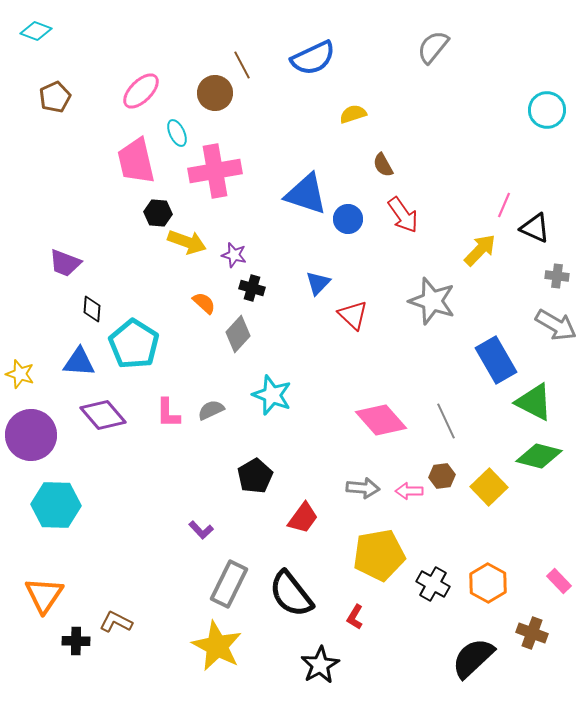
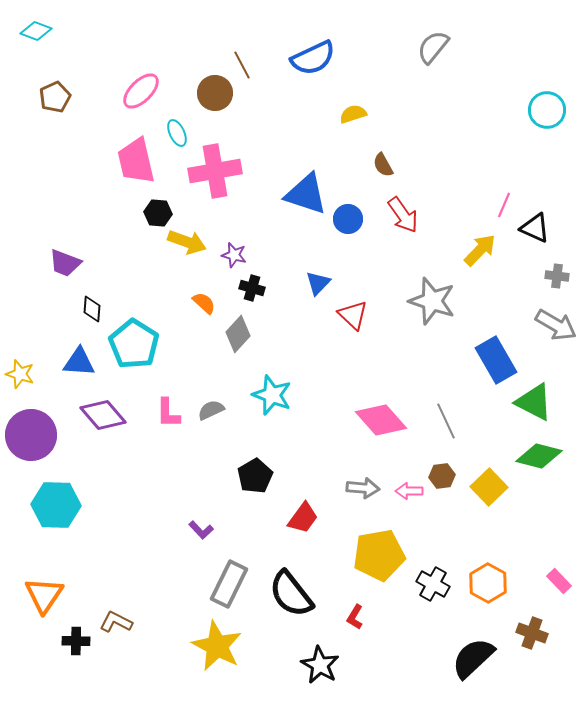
black star at (320, 665): rotated 12 degrees counterclockwise
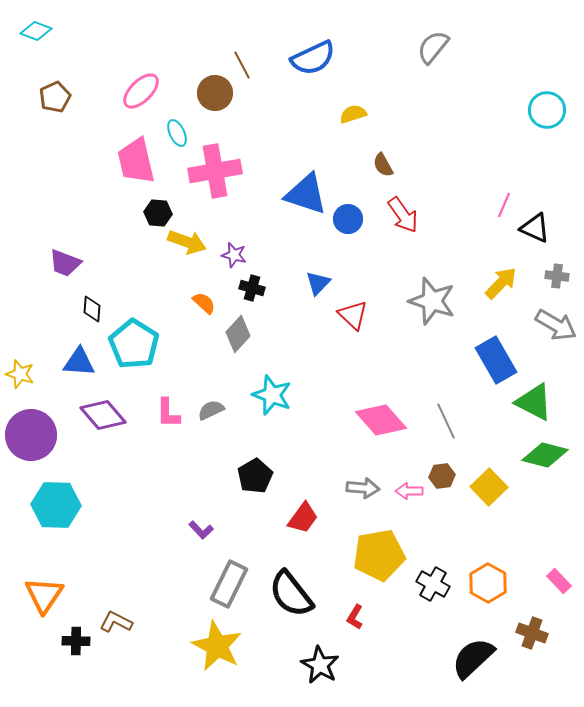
yellow arrow at (480, 250): moved 21 px right, 33 px down
green diamond at (539, 456): moved 6 px right, 1 px up
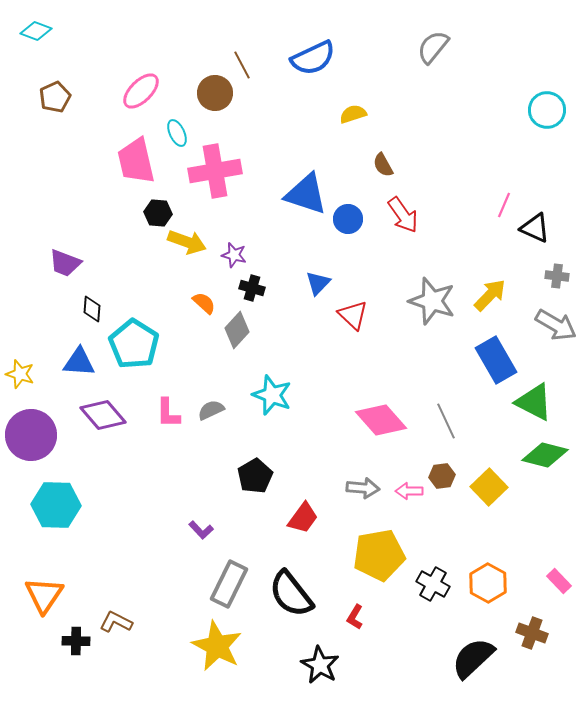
yellow arrow at (501, 283): moved 11 px left, 12 px down
gray diamond at (238, 334): moved 1 px left, 4 px up
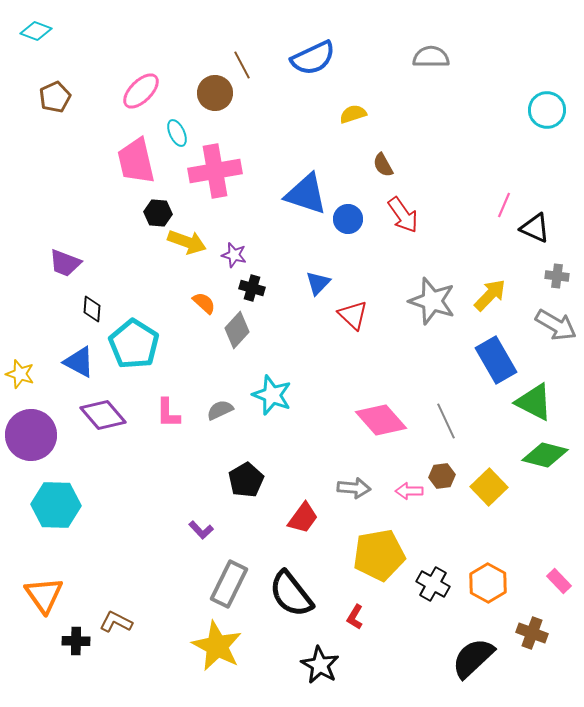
gray semicircle at (433, 47): moved 2 px left, 10 px down; rotated 51 degrees clockwise
blue triangle at (79, 362): rotated 24 degrees clockwise
gray semicircle at (211, 410): moved 9 px right
black pentagon at (255, 476): moved 9 px left, 4 px down
gray arrow at (363, 488): moved 9 px left
orange triangle at (44, 595): rotated 9 degrees counterclockwise
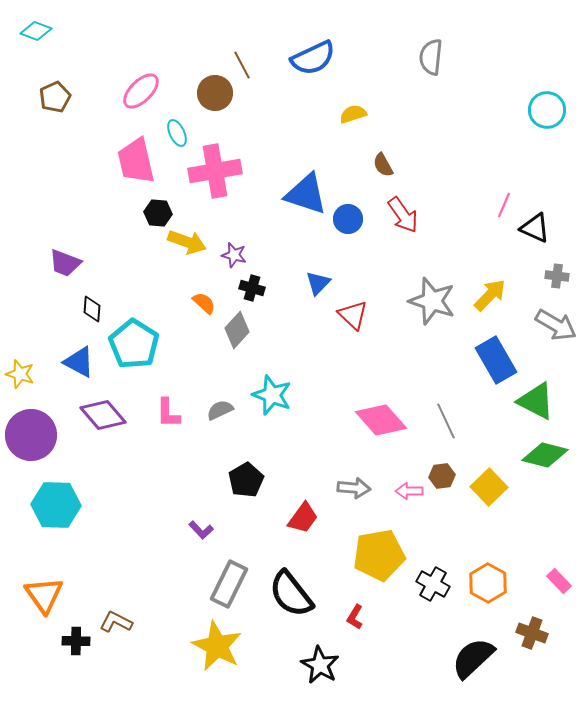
gray semicircle at (431, 57): rotated 84 degrees counterclockwise
green triangle at (534, 402): moved 2 px right, 1 px up
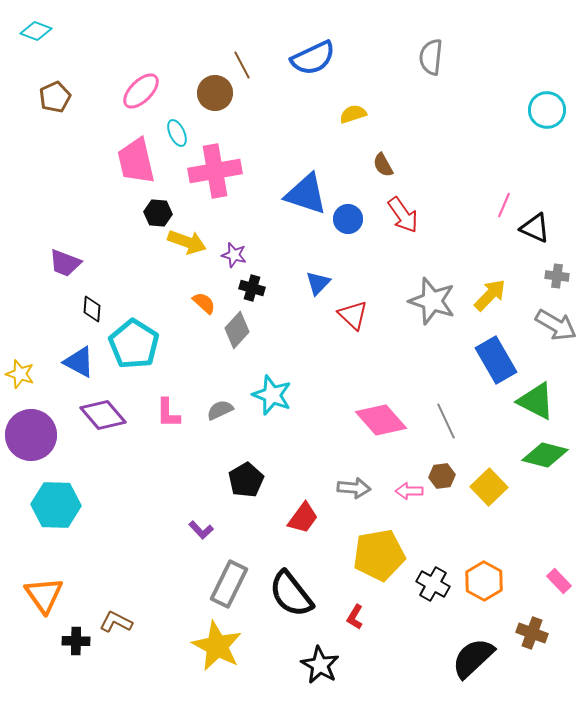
orange hexagon at (488, 583): moved 4 px left, 2 px up
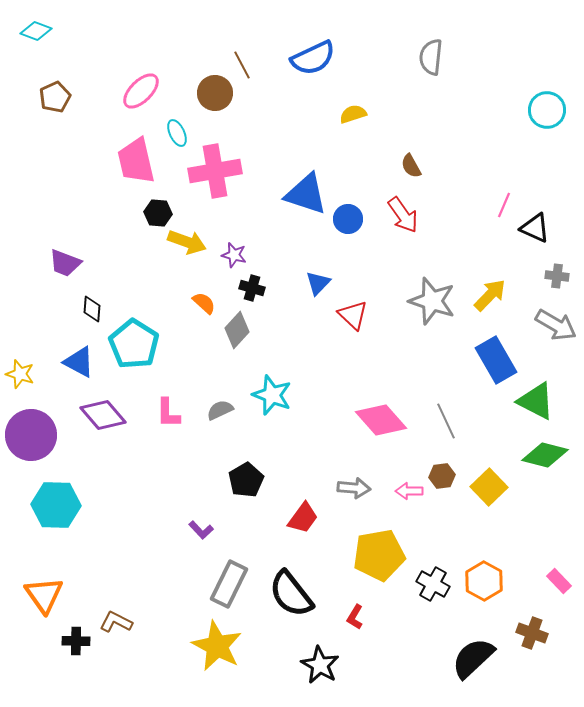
brown semicircle at (383, 165): moved 28 px right, 1 px down
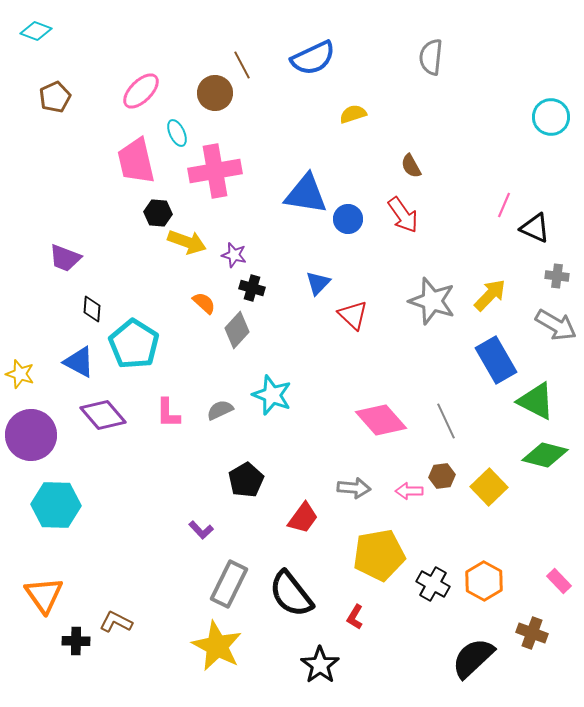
cyan circle at (547, 110): moved 4 px right, 7 px down
blue triangle at (306, 194): rotated 9 degrees counterclockwise
purple trapezoid at (65, 263): moved 5 px up
black star at (320, 665): rotated 6 degrees clockwise
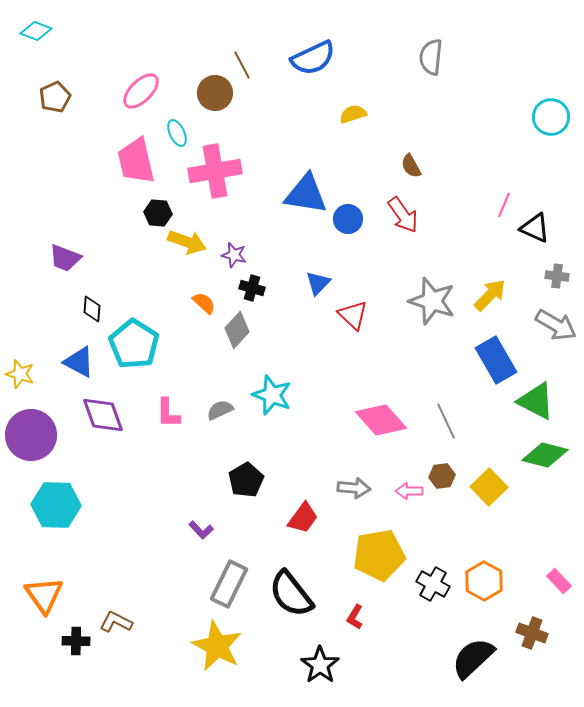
purple diamond at (103, 415): rotated 21 degrees clockwise
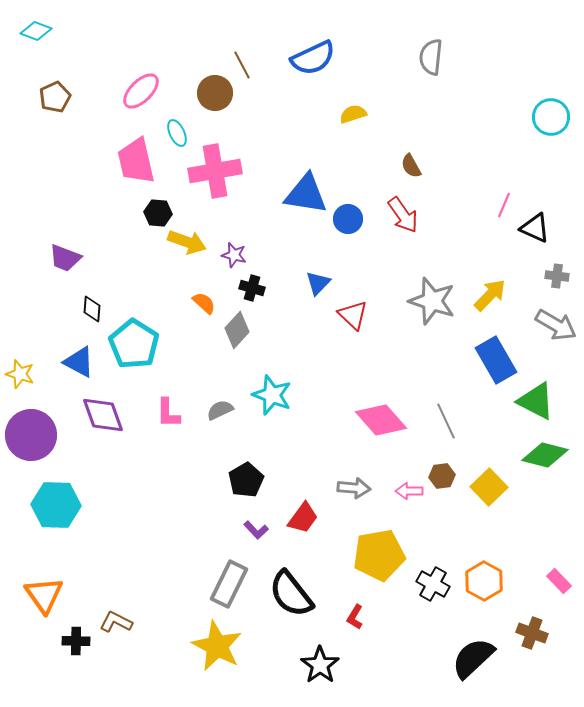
purple L-shape at (201, 530): moved 55 px right
